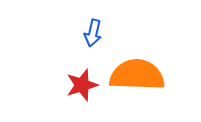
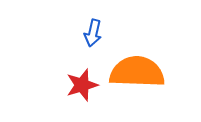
orange semicircle: moved 3 px up
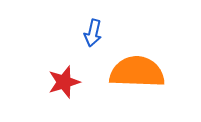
red star: moved 18 px left, 3 px up
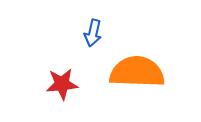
red star: moved 2 px left, 2 px down; rotated 12 degrees clockwise
